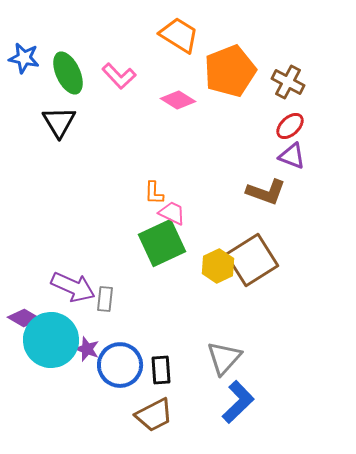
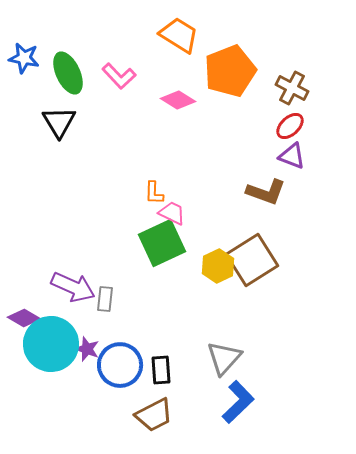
brown cross: moved 4 px right, 6 px down
cyan circle: moved 4 px down
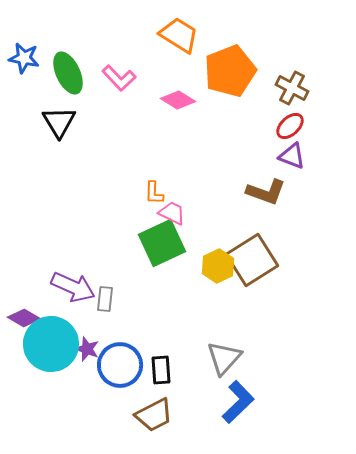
pink L-shape: moved 2 px down
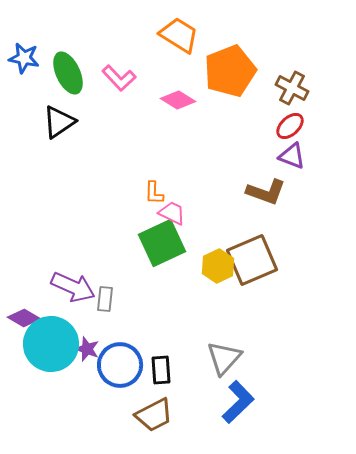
black triangle: rotated 27 degrees clockwise
brown square: rotated 9 degrees clockwise
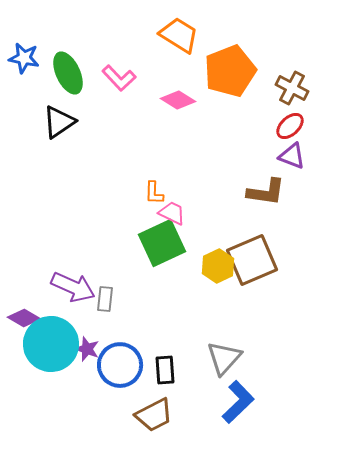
brown L-shape: rotated 12 degrees counterclockwise
black rectangle: moved 4 px right
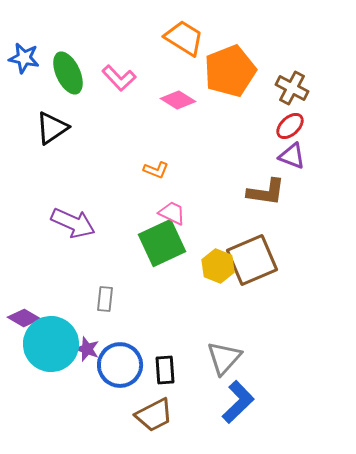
orange trapezoid: moved 5 px right, 3 px down
black triangle: moved 7 px left, 6 px down
orange L-shape: moved 2 px right, 23 px up; rotated 70 degrees counterclockwise
yellow hexagon: rotated 12 degrees counterclockwise
purple arrow: moved 64 px up
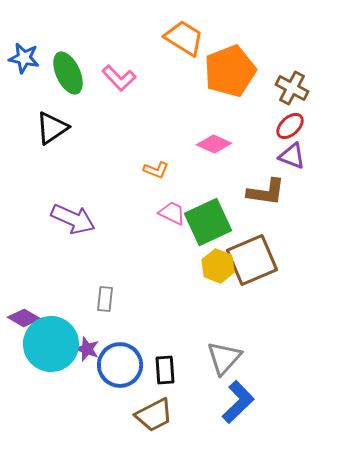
pink diamond: moved 36 px right, 44 px down; rotated 8 degrees counterclockwise
purple arrow: moved 4 px up
green square: moved 46 px right, 21 px up
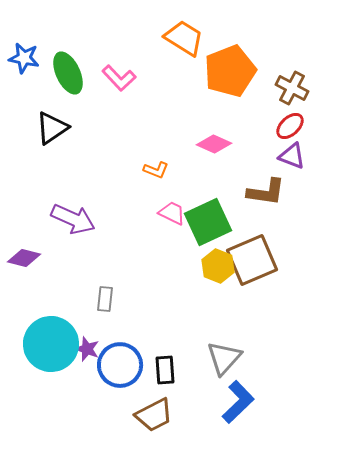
purple diamond: moved 60 px up; rotated 16 degrees counterclockwise
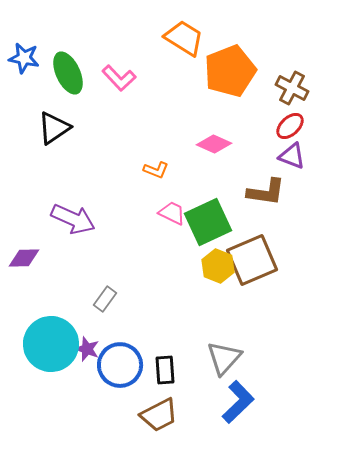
black triangle: moved 2 px right
purple diamond: rotated 16 degrees counterclockwise
gray rectangle: rotated 30 degrees clockwise
brown trapezoid: moved 5 px right
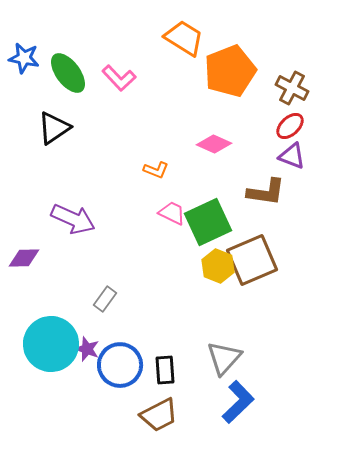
green ellipse: rotated 12 degrees counterclockwise
